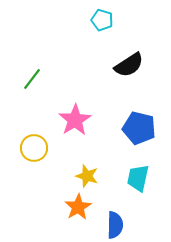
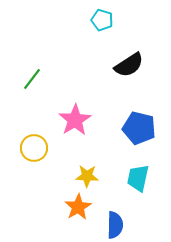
yellow star: rotated 15 degrees counterclockwise
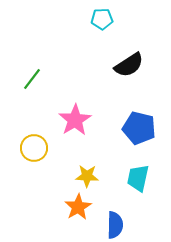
cyan pentagon: moved 1 px up; rotated 20 degrees counterclockwise
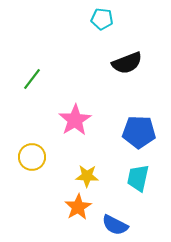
cyan pentagon: rotated 10 degrees clockwise
black semicircle: moved 2 px left, 2 px up; rotated 12 degrees clockwise
blue pentagon: moved 4 px down; rotated 12 degrees counterclockwise
yellow circle: moved 2 px left, 9 px down
blue semicircle: rotated 116 degrees clockwise
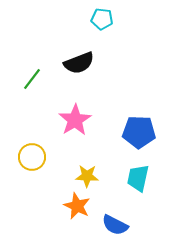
black semicircle: moved 48 px left
orange star: moved 1 px left, 1 px up; rotated 16 degrees counterclockwise
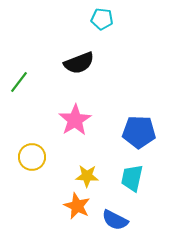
green line: moved 13 px left, 3 px down
cyan trapezoid: moved 6 px left
blue semicircle: moved 5 px up
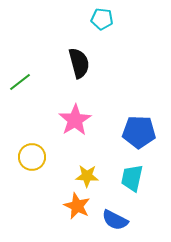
black semicircle: rotated 84 degrees counterclockwise
green line: moved 1 px right; rotated 15 degrees clockwise
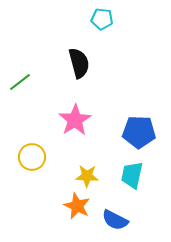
cyan trapezoid: moved 3 px up
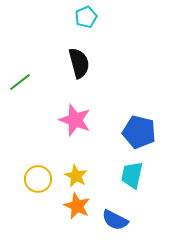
cyan pentagon: moved 16 px left, 2 px up; rotated 30 degrees counterclockwise
pink star: rotated 20 degrees counterclockwise
blue pentagon: rotated 12 degrees clockwise
yellow circle: moved 6 px right, 22 px down
yellow star: moved 11 px left; rotated 25 degrees clockwise
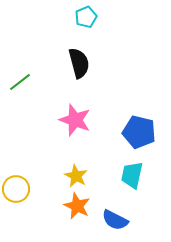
yellow circle: moved 22 px left, 10 px down
